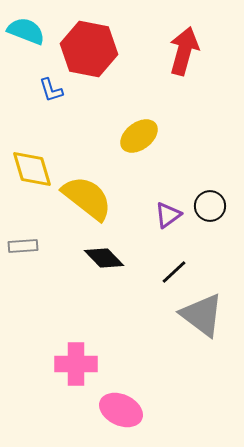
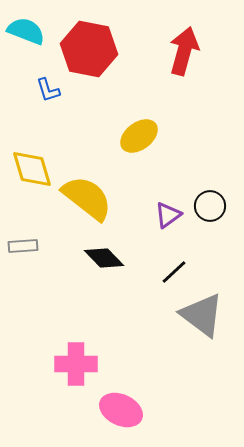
blue L-shape: moved 3 px left
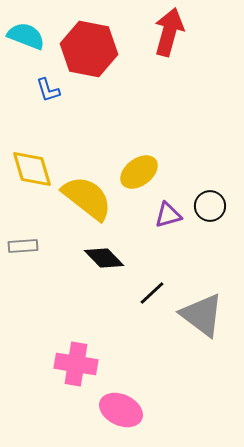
cyan semicircle: moved 5 px down
red arrow: moved 15 px left, 19 px up
yellow ellipse: moved 36 px down
purple triangle: rotated 20 degrees clockwise
black line: moved 22 px left, 21 px down
pink cross: rotated 9 degrees clockwise
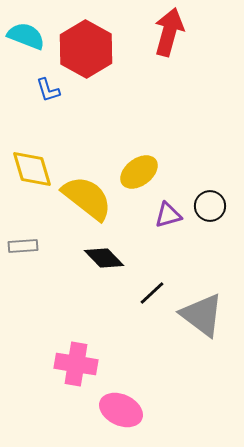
red hexagon: moved 3 px left; rotated 18 degrees clockwise
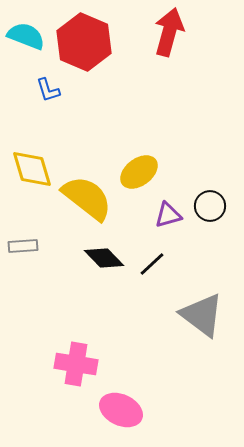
red hexagon: moved 2 px left, 7 px up; rotated 6 degrees counterclockwise
black line: moved 29 px up
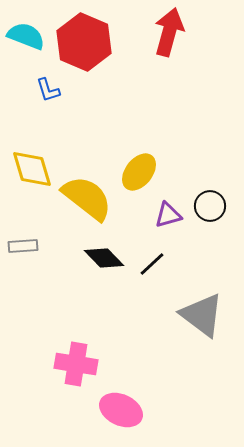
yellow ellipse: rotated 15 degrees counterclockwise
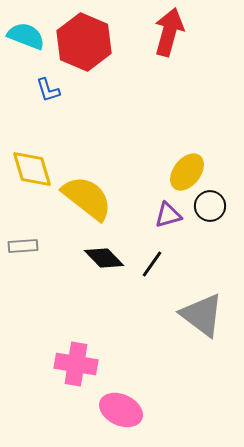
yellow ellipse: moved 48 px right
black line: rotated 12 degrees counterclockwise
